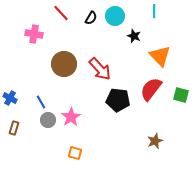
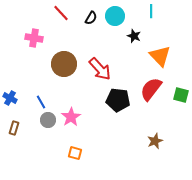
cyan line: moved 3 px left
pink cross: moved 4 px down
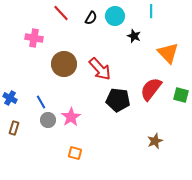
orange triangle: moved 8 px right, 3 px up
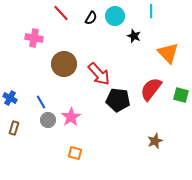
red arrow: moved 1 px left, 5 px down
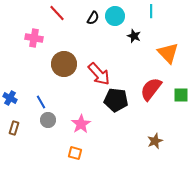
red line: moved 4 px left
black semicircle: moved 2 px right
green square: rotated 14 degrees counterclockwise
black pentagon: moved 2 px left
pink star: moved 10 px right, 7 px down
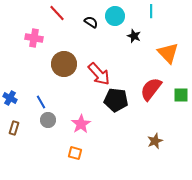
black semicircle: moved 2 px left, 4 px down; rotated 88 degrees counterclockwise
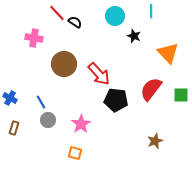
black semicircle: moved 16 px left
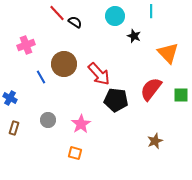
pink cross: moved 8 px left, 7 px down; rotated 30 degrees counterclockwise
blue line: moved 25 px up
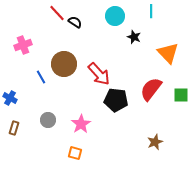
black star: moved 1 px down
pink cross: moved 3 px left
brown star: moved 1 px down
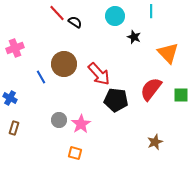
pink cross: moved 8 px left, 3 px down
gray circle: moved 11 px right
